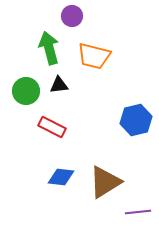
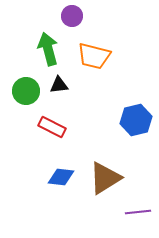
green arrow: moved 1 px left, 1 px down
brown triangle: moved 4 px up
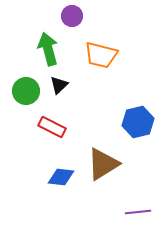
orange trapezoid: moved 7 px right, 1 px up
black triangle: rotated 36 degrees counterclockwise
blue hexagon: moved 2 px right, 2 px down
brown triangle: moved 2 px left, 14 px up
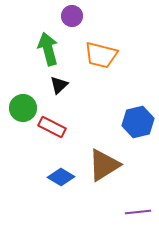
green circle: moved 3 px left, 17 px down
brown triangle: moved 1 px right, 1 px down
blue diamond: rotated 24 degrees clockwise
